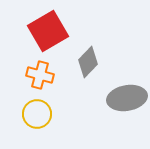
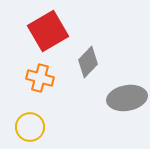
orange cross: moved 3 px down
yellow circle: moved 7 px left, 13 px down
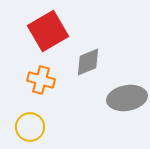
gray diamond: rotated 24 degrees clockwise
orange cross: moved 1 px right, 2 px down
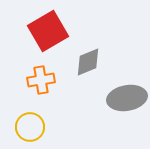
orange cross: rotated 24 degrees counterclockwise
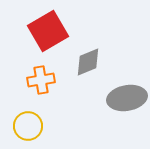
yellow circle: moved 2 px left, 1 px up
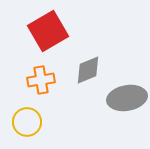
gray diamond: moved 8 px down
yellow circle: moved 1 px left, 4 px up
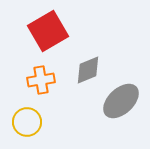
gray ellipse: moved 6 px left, 3 px down; rotated 33 degrees counterclockwise
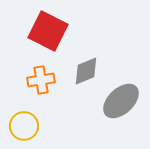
red square: rotated 33 degrees counterclockwise
gray diamond: moved 2 px left, 1 px down
yellow circle: moved 3 px left, 4 px down
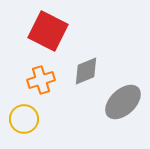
orange cross: rotated 8 degrees counterclockwise
gray ellipse: moved 2 px right, 1 px down
yellow circle: moved 7 px up
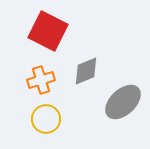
yellow circle: moved 22 px right
